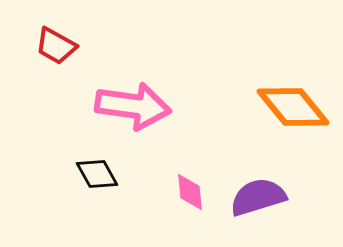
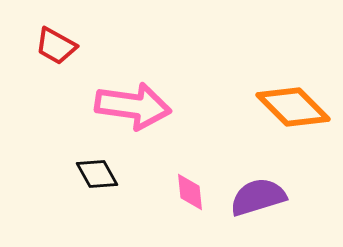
orange diamond: rotated 6 degrees counterclockwise
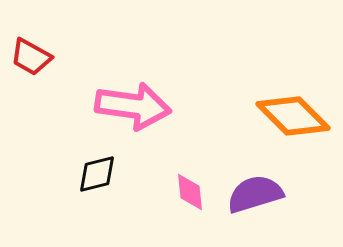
red trapezoid: moved 25 px left, 11 px down
orange diamond: moved 9 px down
black diamond: rotated 75 degrees counterclockwise
purple semicircle: moved 3 px left, 3 px up
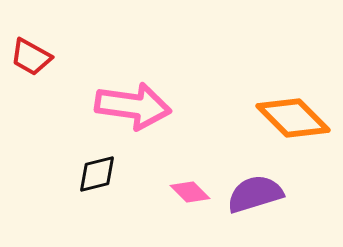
orange diamond: moved 2 px down
pink diamond: rotated 39 degrees counterclockwise
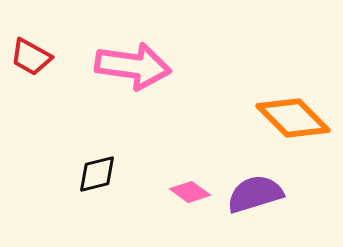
pink arrow: moved 40 px up
pink diamond: rotated 9 degrees counterclockwise
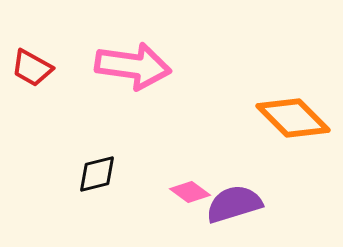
red trapezoid: moved 1 px right, 11 px down
purple semicircle: moved 21 px left, 10 px down
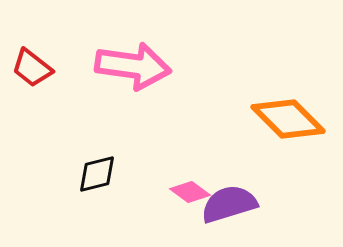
red trapezoid: rotated 9 degrees clockwise
orange diamond: moved 5 px left, 1 px down
purple semicircle: moved 5 px left
